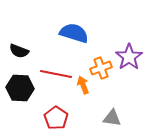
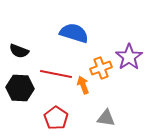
gray triangle: moved 6 px left
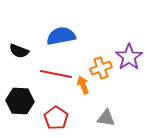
blue semicircle: moved 13 px left, 3 px down; rotated 28 degrees counterclockwise
black hexagon: moved 13 px down
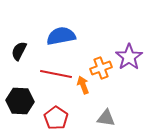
black semicircle: rotated 96 degrees clockwise
